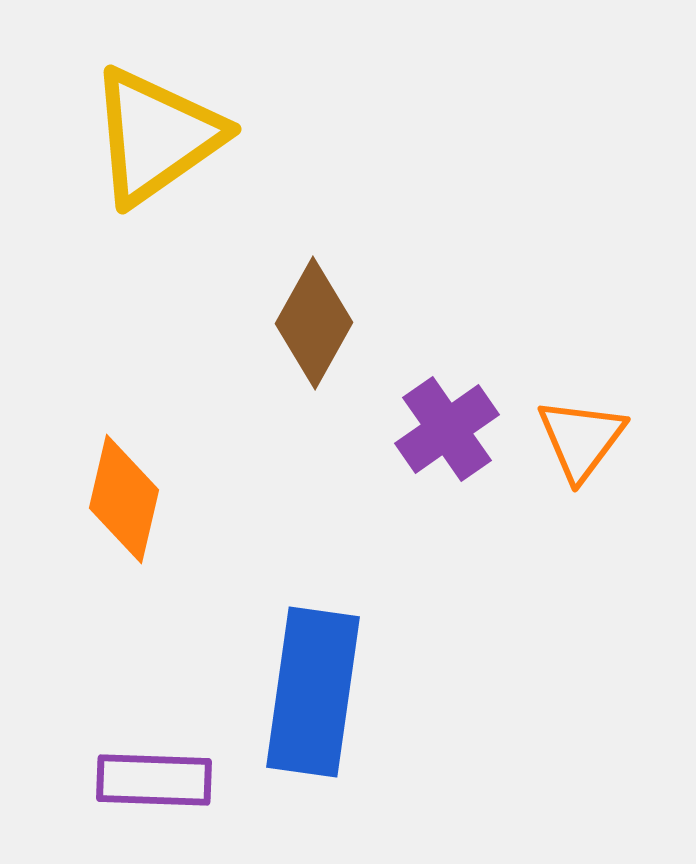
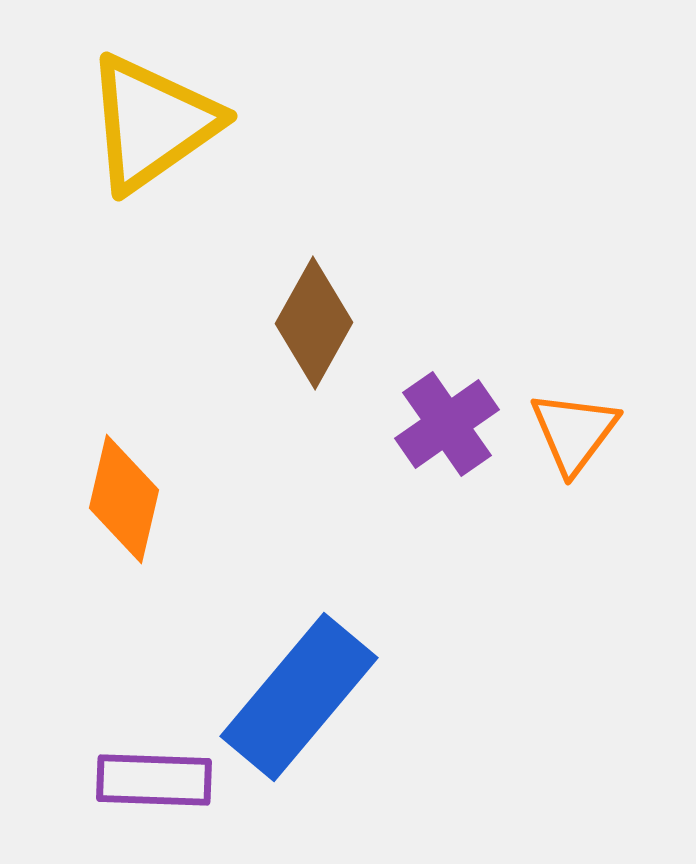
yellow triangle: moved 4 px left, 13 px up
purple cross: moved 5 px up
orange triangle: moved 7 px left, 7 px up
blue rectangle: moved 14 px left, 5 px down; rotated 32 degrees clockwise
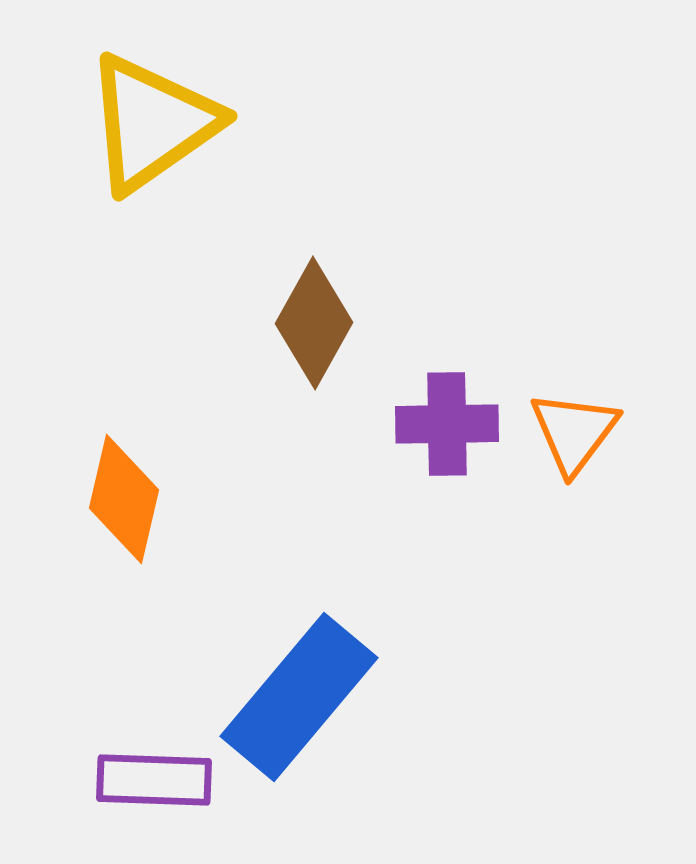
purple cross: rotated 34 degrees clockwise
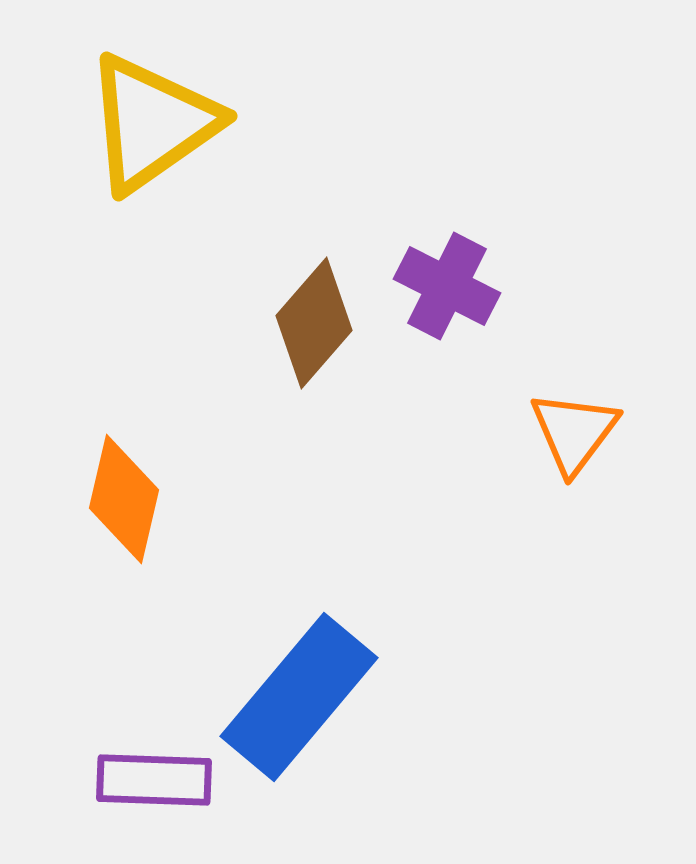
brown diamond: rotated 12 degrees clockwise
purple cross: moved 138 px up; rotated 28 degrees clockwise
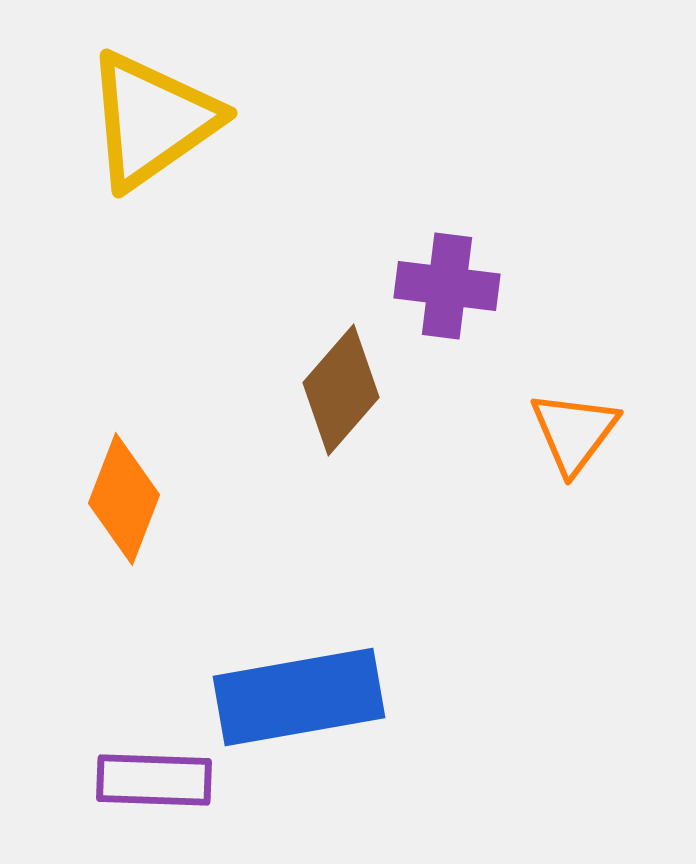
yellow triangle: moved 3 px up
purple cross: rotated 20 degrees counterclockwise
brown diamond: moved 27 px right, 67 px down
orange diamond: rotated 8 degrees clockwise
blue rectangle: rotated 40 degrees clockwise
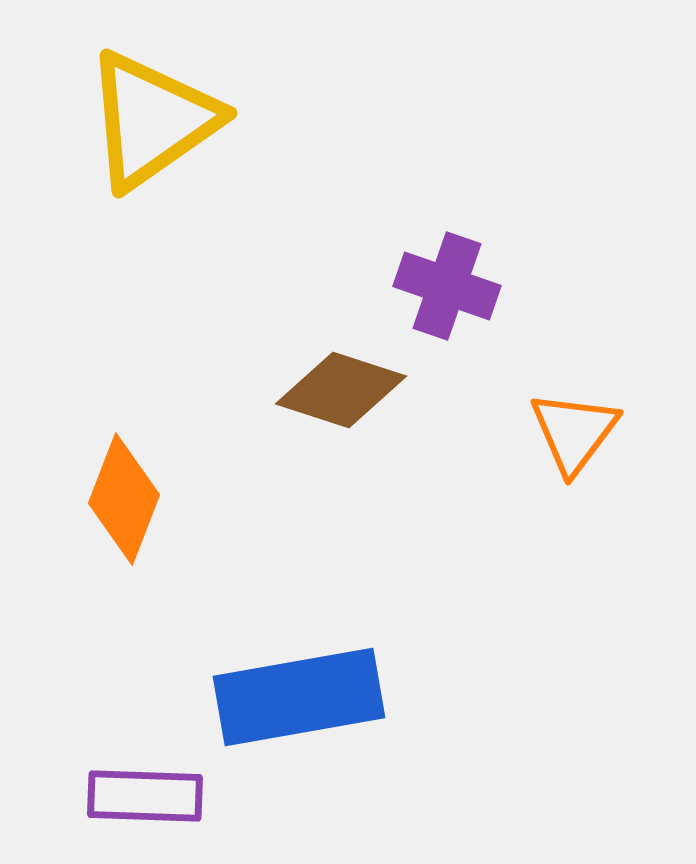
purple cross: rotated 12 degrees clockwise
brown diamond: rotated 67 degrees clockwise
purple rectangle: moved 9 px left, 16 px down
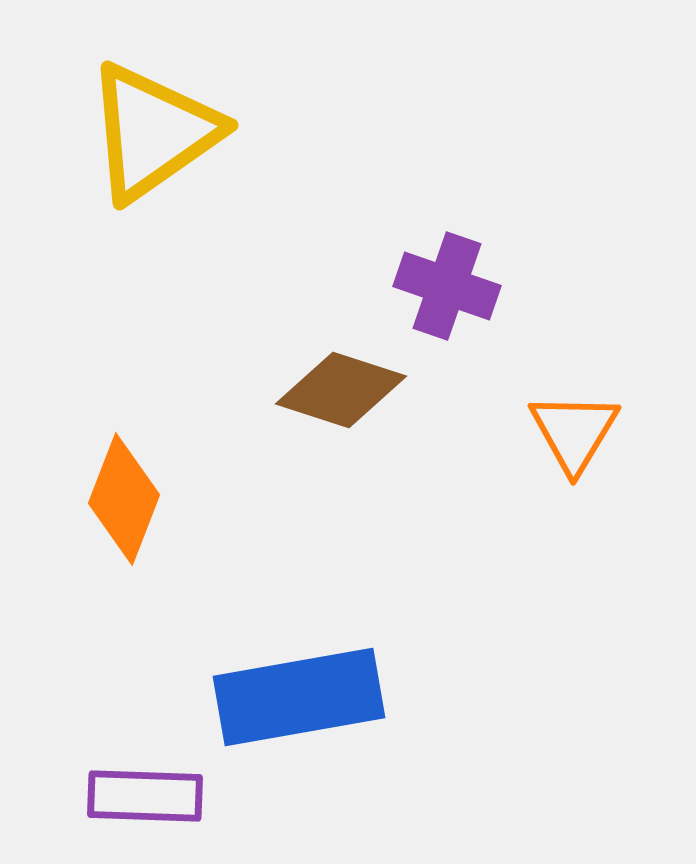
yellow triangle: moved 1 px right, 12 px down
orange triangle: rotated 6 degrees counterclockwise
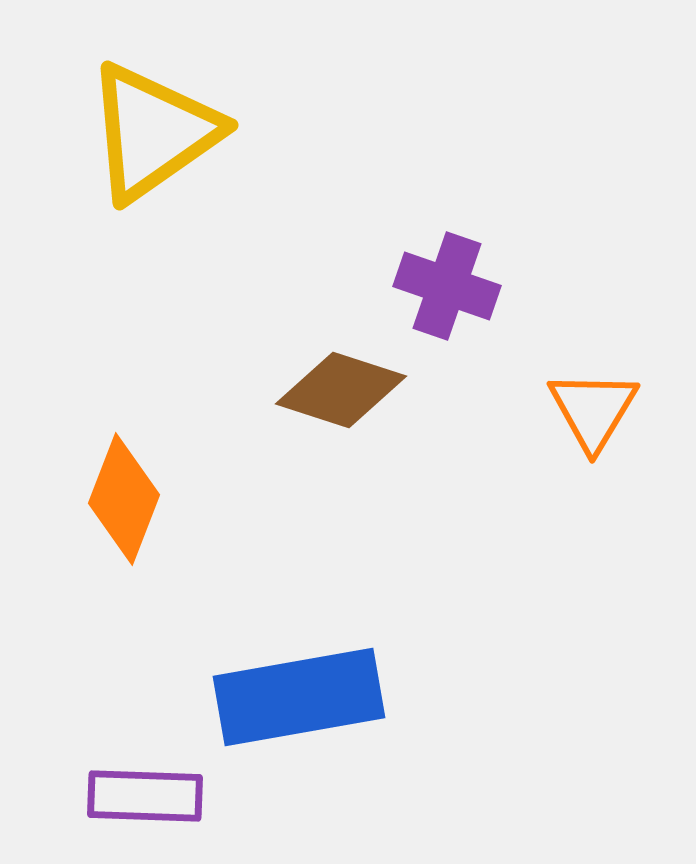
orange triangle: moved 19 px right, 22 px up
